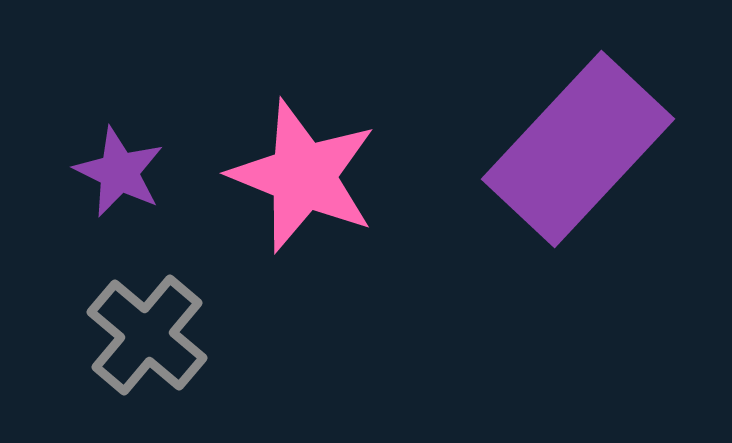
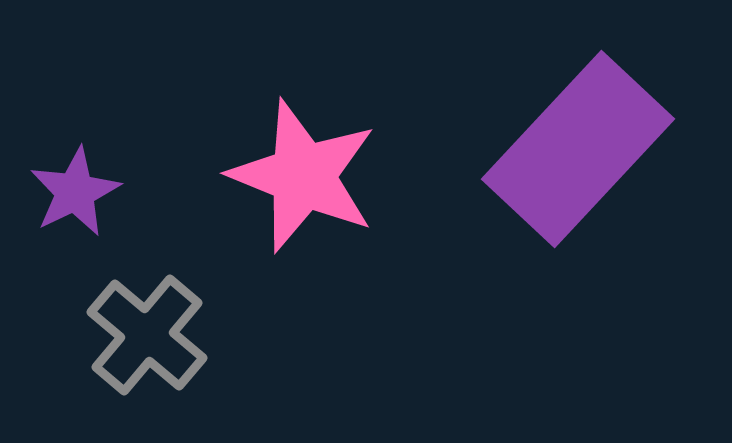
purple star: moved 44 px left, 20 px down; rotated 20 degrees clockwise
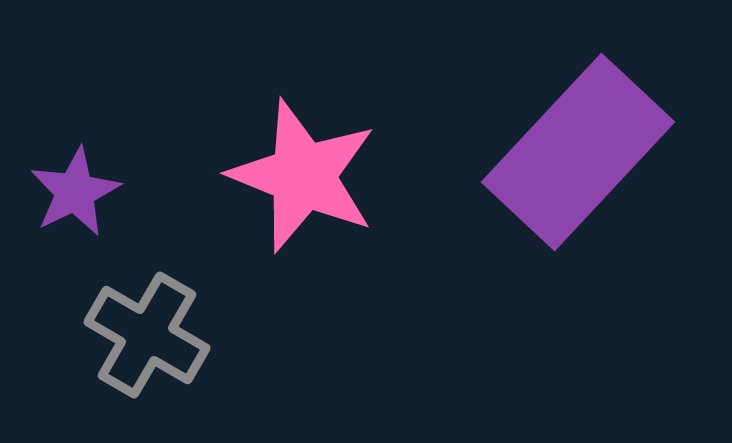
purple rectangle: moved 3 px down
gray cross: rotated 10 degrees counterclockwise
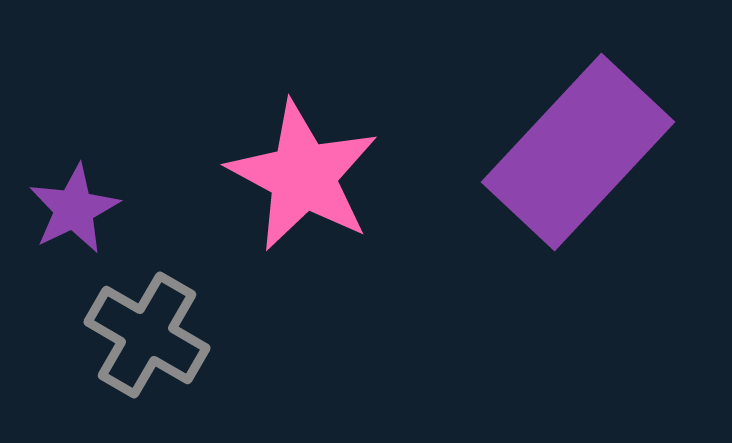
pink star: rotated 6 degrees clockwise
purple star: moved 1 px left, 17 px down
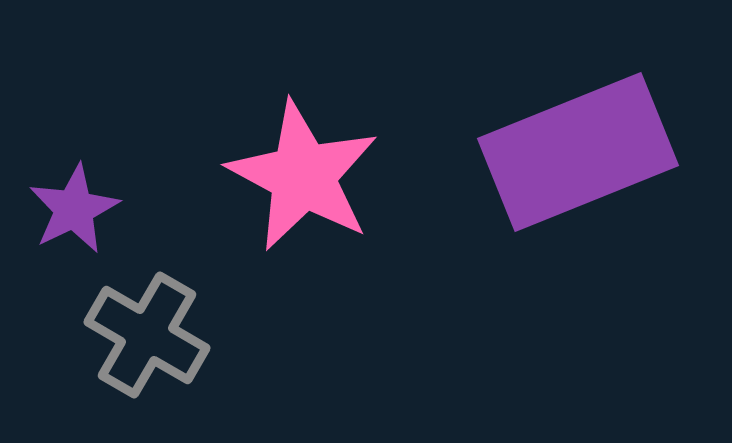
purple rectangle: rotated 25 degrees clockwise
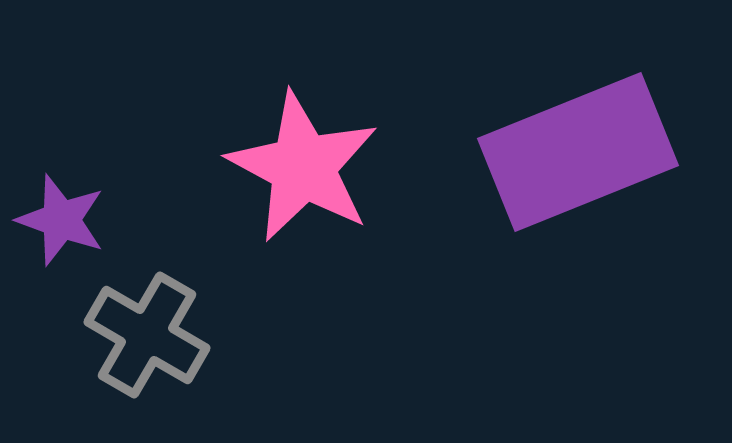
pink star: moved 9 px up
purple star: moved 13 px left, 11 px down; rotated 26 degrees counterclockwise
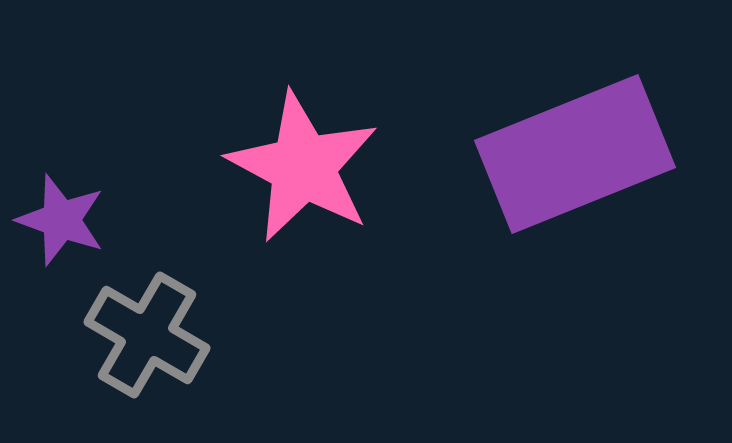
purple rectangle: moved 3 px left, 2 px down
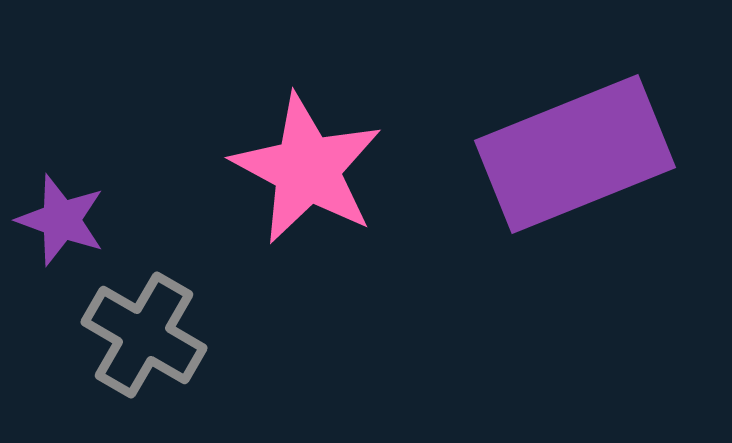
pink star: moved 4 px right, 2 px down
gray cross: moved 3 px left
